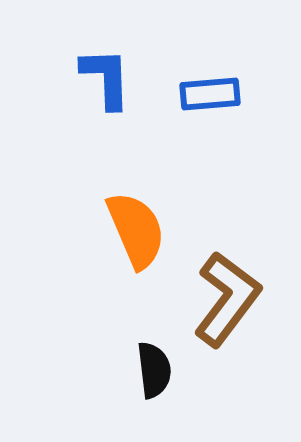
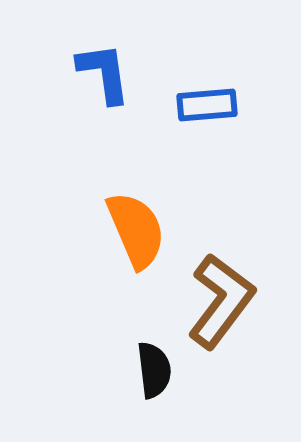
blue L-shape: moved 2 px left, 5 px up; rotated 6 degrees counterclockwise
blue rectangle: moved 3 px left, 11 px down
brown L-shape: moved 6 px left, 2 px down
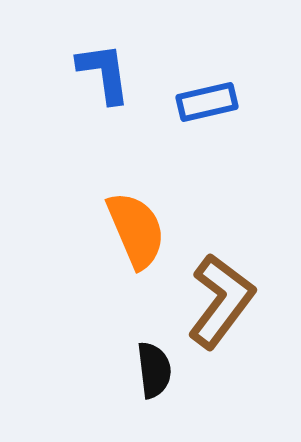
blue rectangle: moved 3 px up; rotated 8 degrees counterclockwise
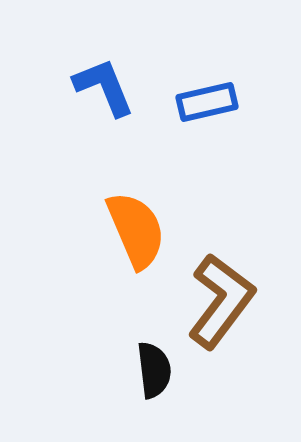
blue L-shape: moved 14 px down; rotated 14 degrees counterclockwise
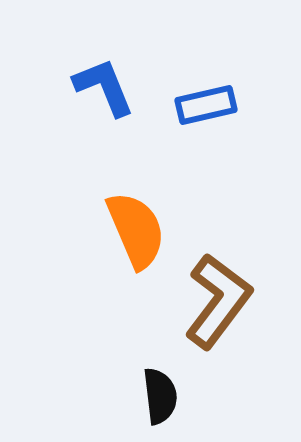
blue rectangle: moved 1 px left, 3 px down
brown L-shape: moved 3 px left
black semicircle: moved 6 px right, 26 px down
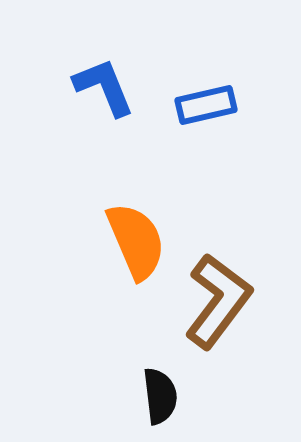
orange semicircle: moved 11 px down
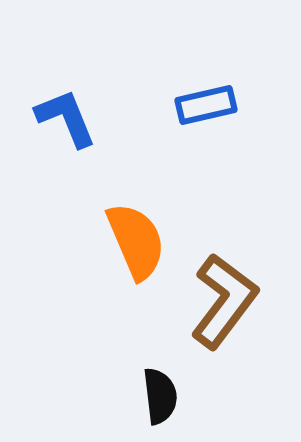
blue L-shape: moved 38 px left, 31 px down
brown L-shape: moved 6 px right
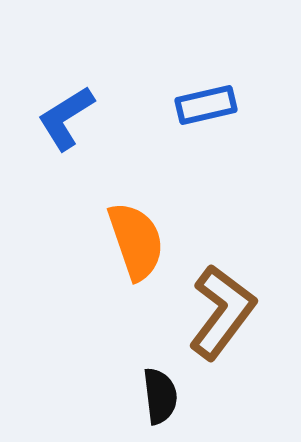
blue L-shape: rotated 100 degrees counterclockwise
orange semicircle: rotated 4 degrees clockwise
brown L-shape: moved 2 px left, 11 px down
